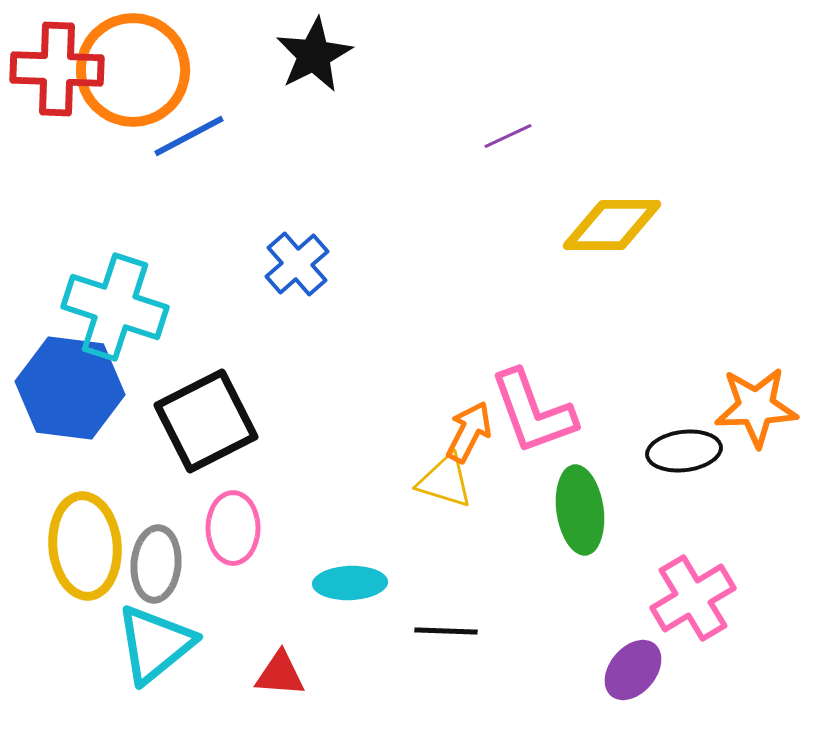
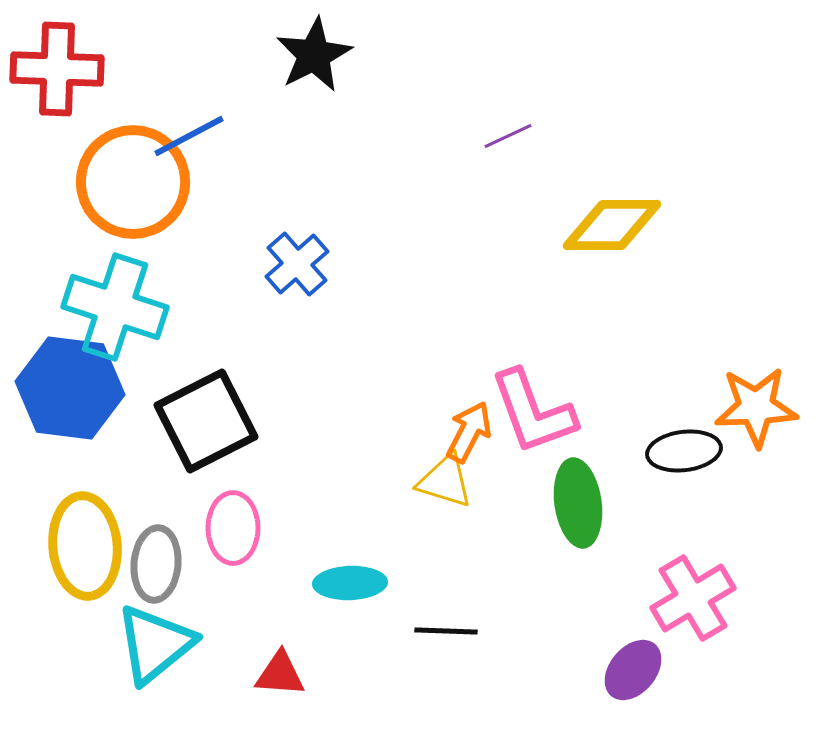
orange circle: moved 112 px down
green ellipse: moved 2 px left, 7 px up
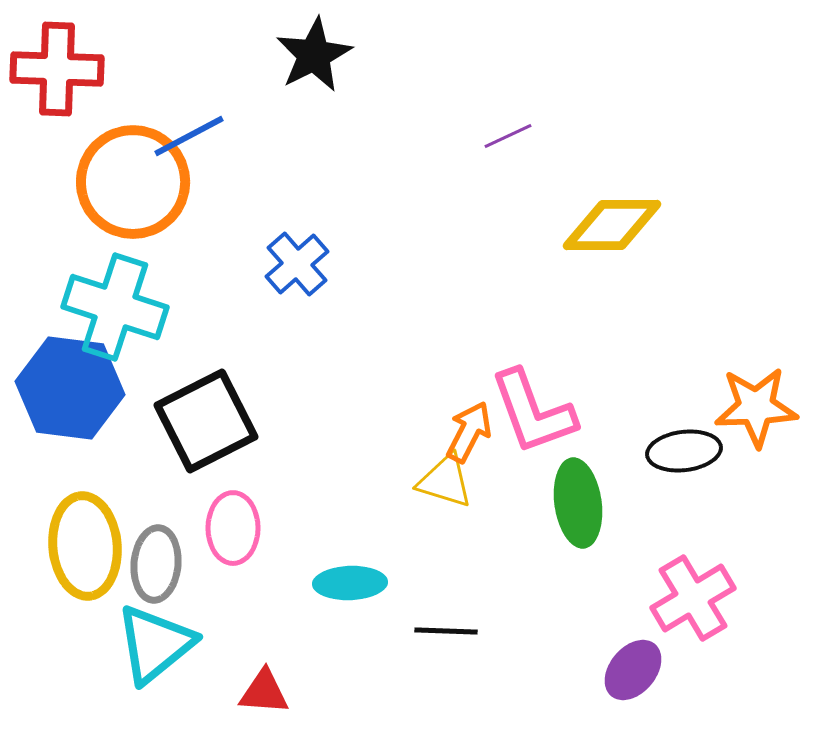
red triangle: moved 16 px left, 18 px down
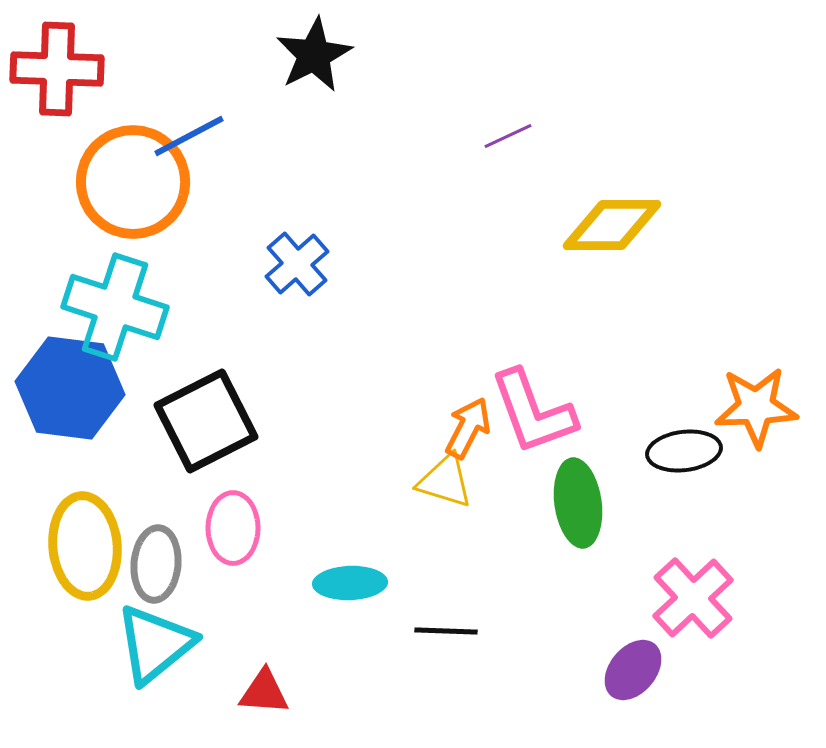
orange arrow: moved 1 px left, 4 px up
pink cross: rotated 12 degrees counterclockwise
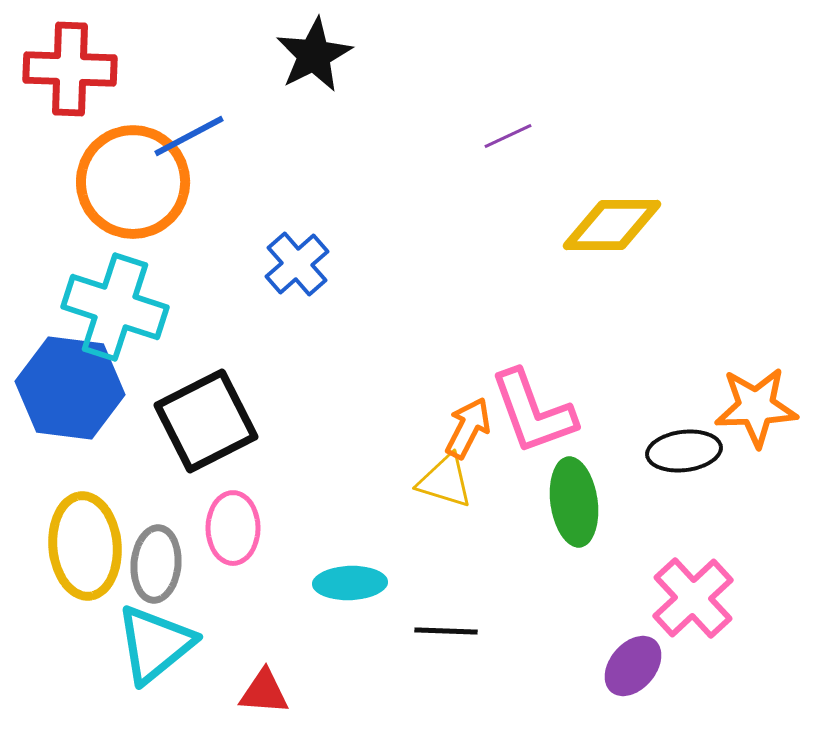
red cross: moved 13 px right
green ellipse: moved 4 px left, 1 px up
purple ellipse: moved 4 px up
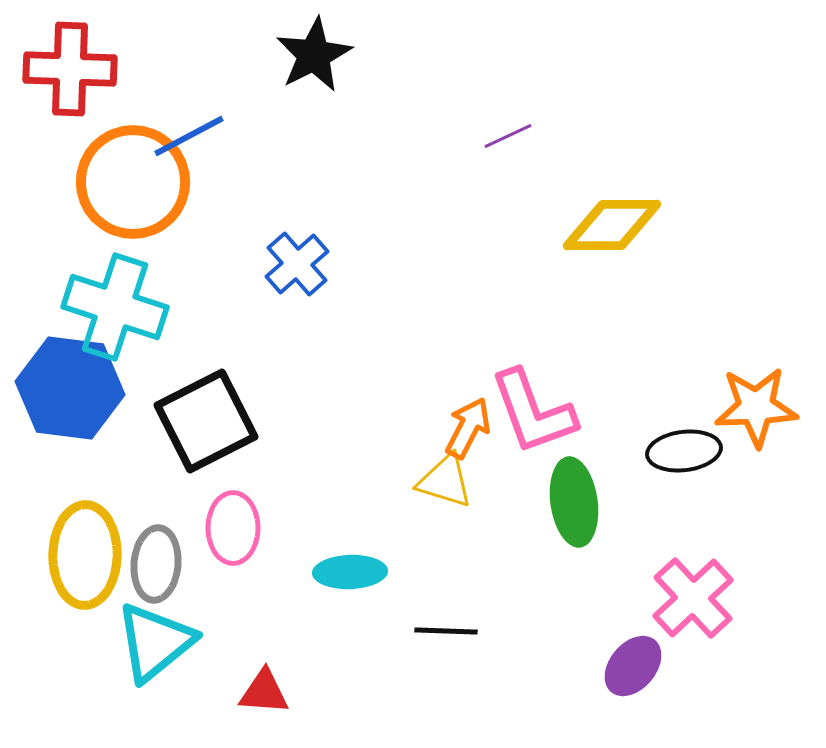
yellow ellipse: moved 9 px down; rotated 6 degrees clockwise
cyan ellipse: moved 11 px up
cyan triangle: moved 2 px up
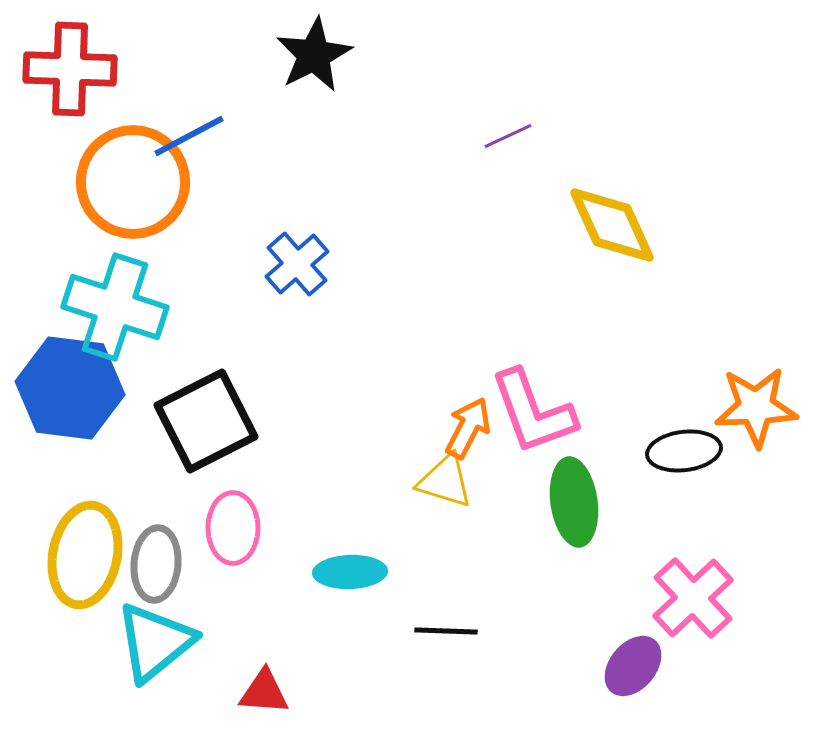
yellow diamond: rotated 66 degrees clockwise
yellow ellipse: rotated 10 degrees clockwise
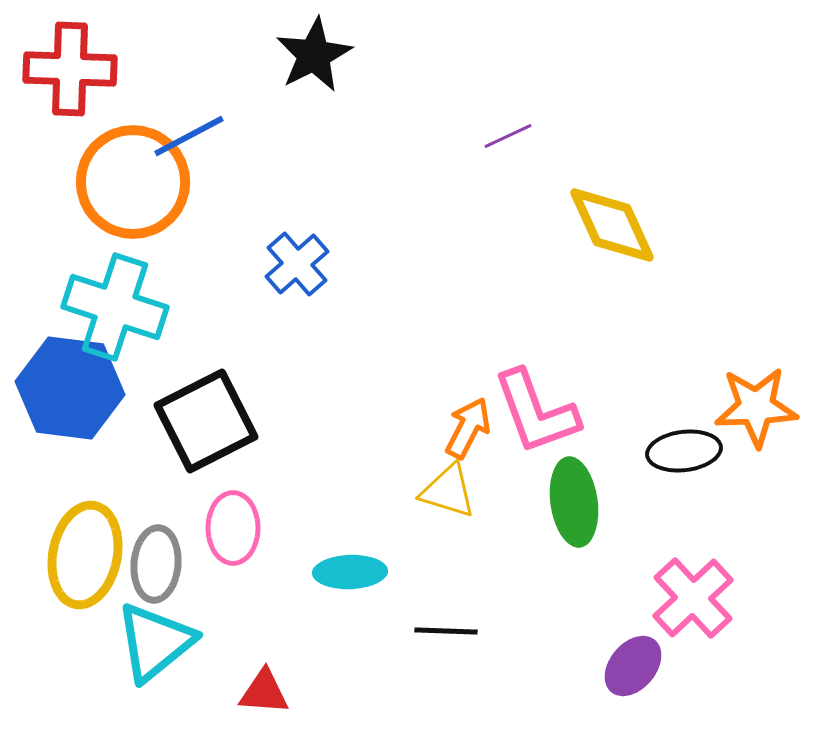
pink L-shape: moved 3 px right
yellow triangle: moved 3 px right, 10 px down
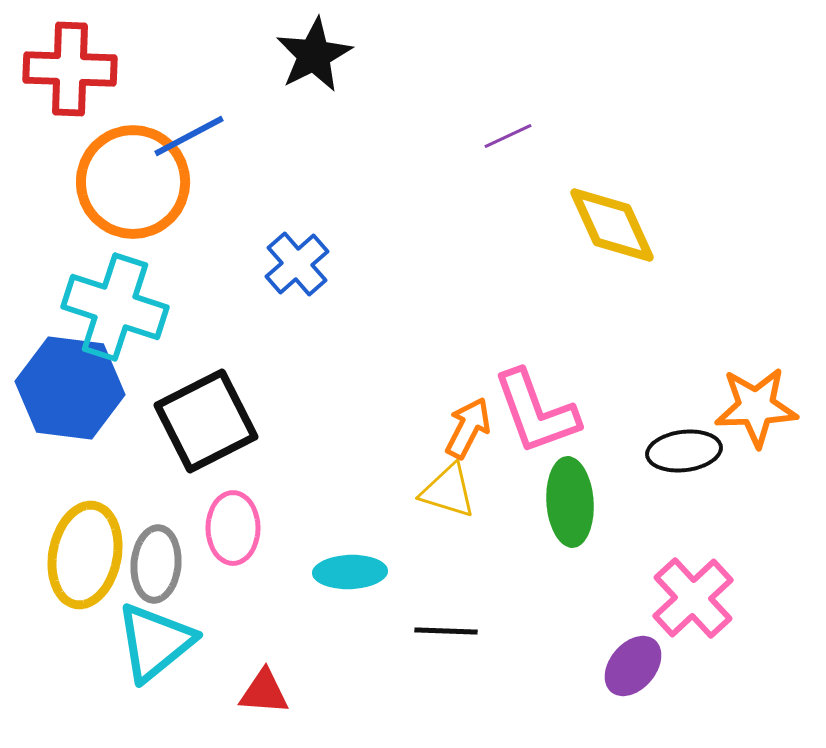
green ellipse: moved 4 px left; rotated 4 degrees clockwise
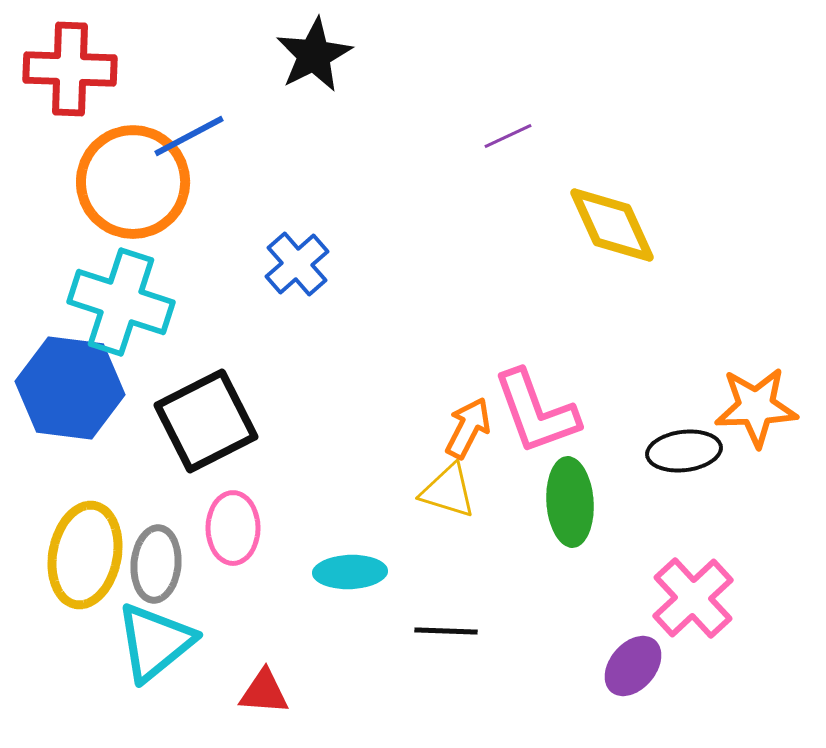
cyan cross: moved 6 px right, 5 px up
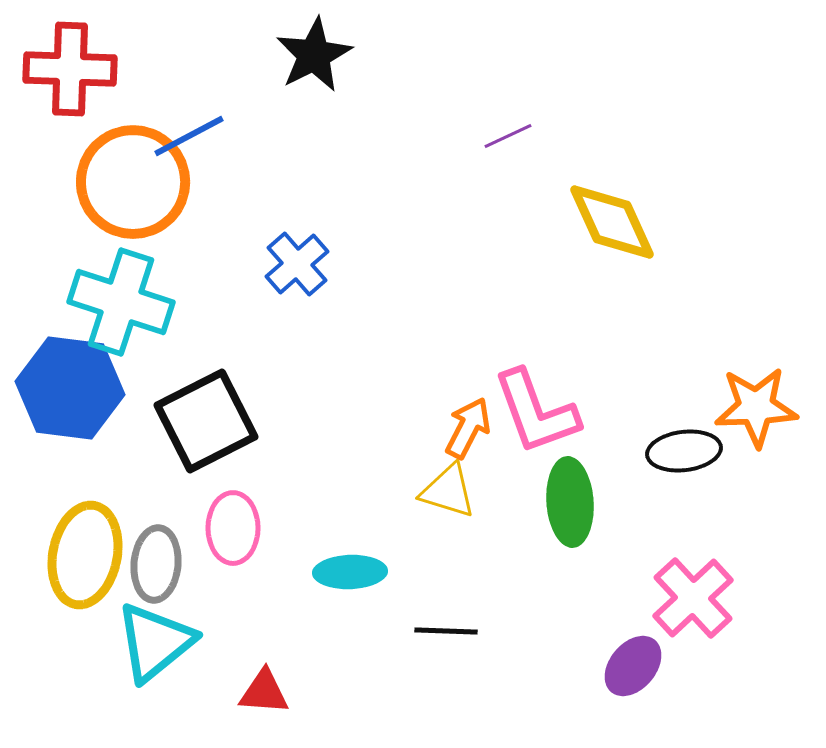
yellow diamond: moved 3 px up
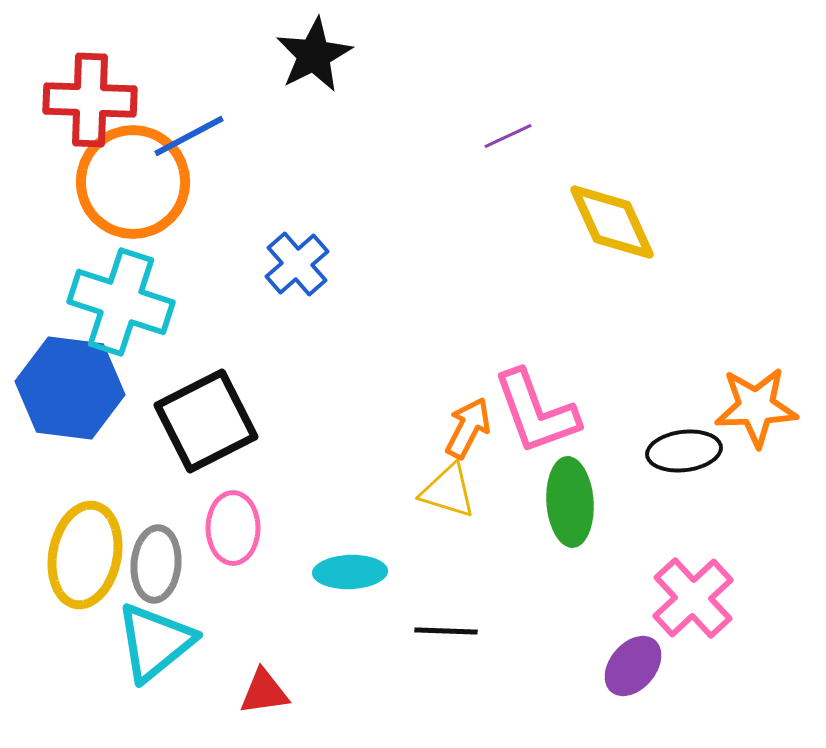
red cross: moved 20 px right, 31 px down
red triangle: rotated 12 degrees counterclockwise
